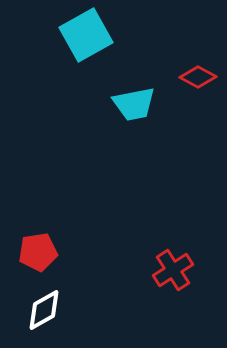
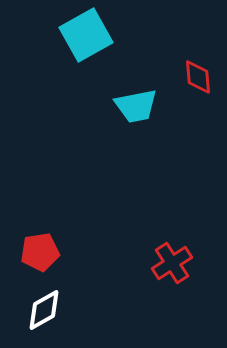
red diamond: rotated 57 degrees clockwise
cyan trapezoid: moved 2 px right, 2 px down
red pentagon: moved 2 px right
red cross: moved 1 px left, 7 px up
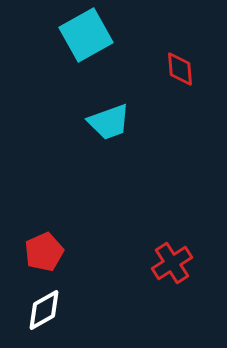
red diamond: moved 18 px left, 8 px up
cyan trapezoid: moved 27 px left, 16 px down; rotated 9 degrees counterclockwise
red pentagon: moved 4 px right; rotated 15 degrees counterclockwise
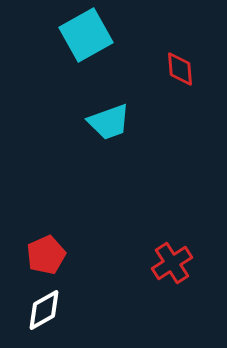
red pentagon: moved 2 px right, 3 px down
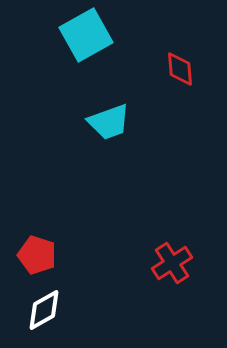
red pentagon: moved 9 px left; rotated 30 degrees counterclockwise
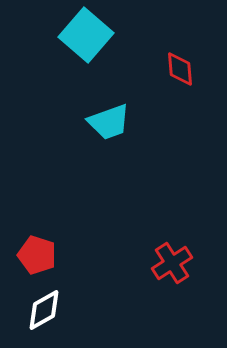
cyan square: rotated 20 degrees counterclockwise
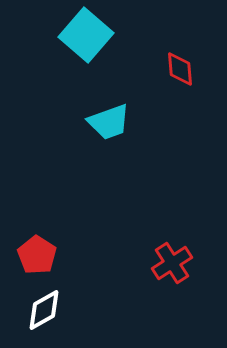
red pentagon: rotated 15 degrees clockwise
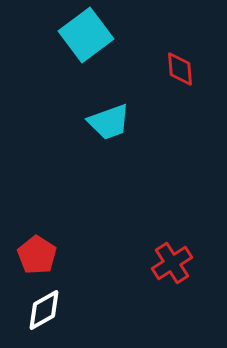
cyan square: rotated 12 degrees clockwise
